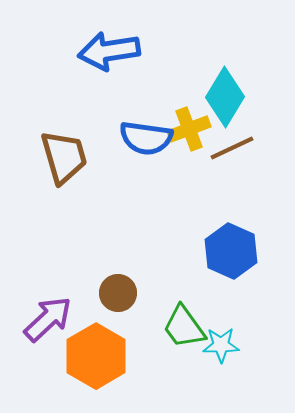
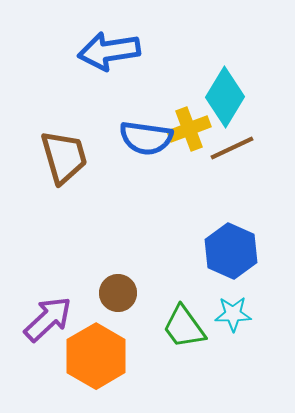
cyan star: moved 12 px right, 31 px up
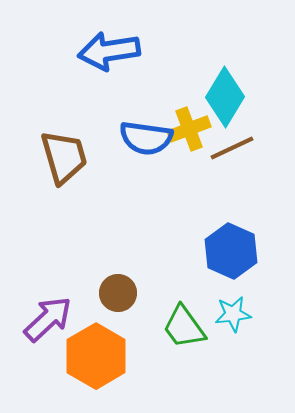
cyan star: rotated 6 degrees counterclockwise
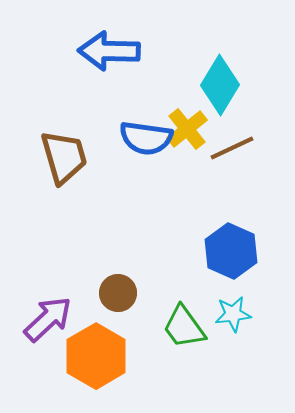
blue arrow: rotated 10 degrees clockwise
cyan diamond: moved 5 px left, 12 px up
yellow cross: moved 2 px left; rotated 18 degrees counterclockwise
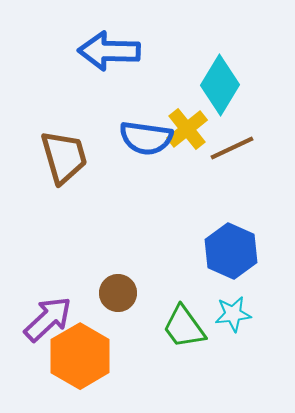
orange hexagon: moved 16 px left
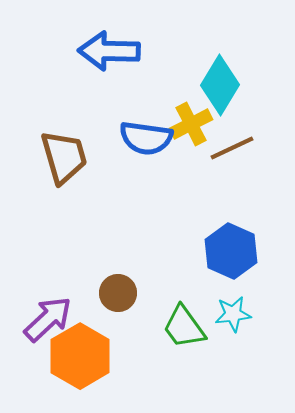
yellow cross: moved 4 px right, 5 px up; rotated 12 degrees clockwise
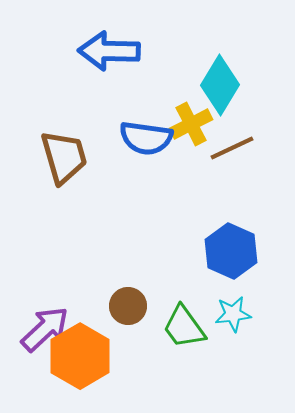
brown circle: moved 10 px right, 13 px down
purple arrow: moved 3 px left, 10 px down
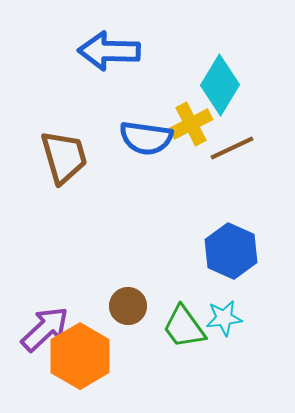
cyan star: moved 9 px left, 4 px down
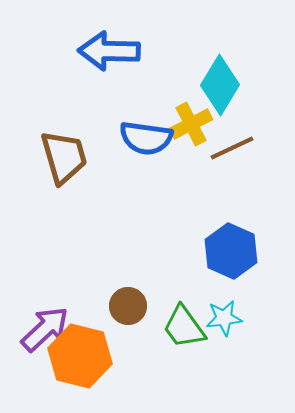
orange hexagon: rotated 16 degrees counterclockwise
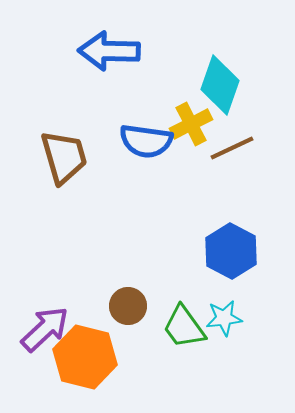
cyan diamond: rotated 12 degrees counterclockwise
blue semicircle: moved 3 px down
blue hexagon: rotated 4 degrees clockwise
orange hexagon: moved 5 px right, 1 px down
